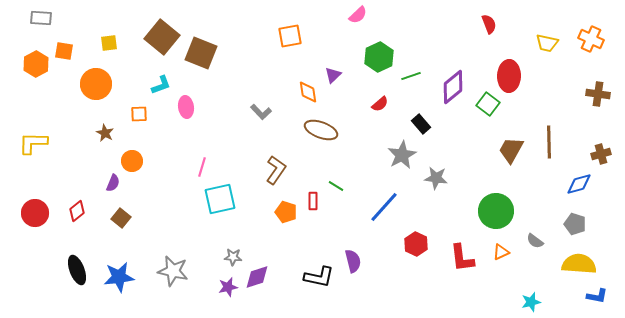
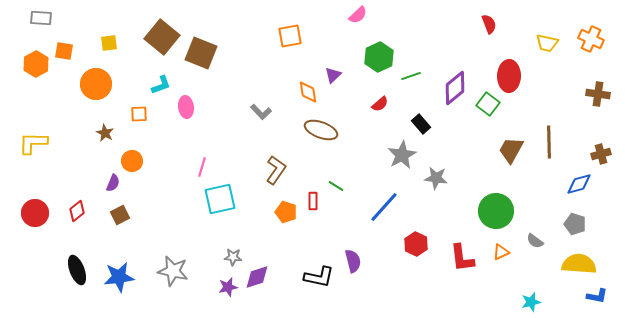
purple diamond at (453, 87): moved 2 px right, 1 px down
brown square at (121, 218): moved 1 px left, 3 px up; rotated 24 degrees clockwise
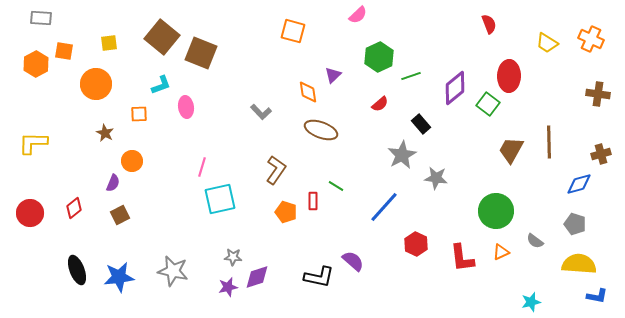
orange square at (290, 36): moved 3 px right, 5 px up; rotated 25 degrees clockwise
yellow trapezoid at (547, 43): rotated 20 degrees clockwise
red diamond at (77, 211): moved 3 px left, 3 px up
red circle at (35, 213): moved 5 px left
purple semicircle at (353, 261): rotated 35 degrees counterclockwise
